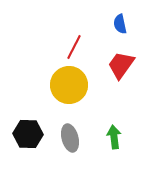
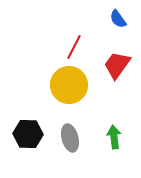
blue semicircle: moved 2 px left, 5 px up; rotated 24 degrees counterclockwise
red trapezoid: moved 4 px left
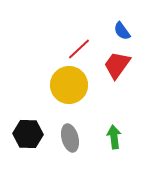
blue semicircle: moved 4 px right, 12 px down
red line: moved 5 px right, 2 px down; rotated 20 degrees clockwise
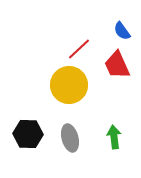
red trapezoid: rotated 60 degrees counterclockwise
